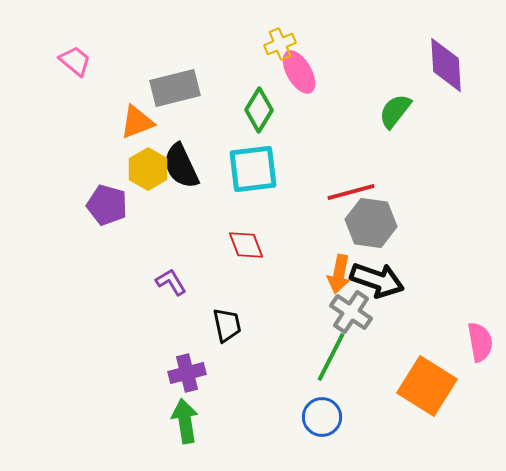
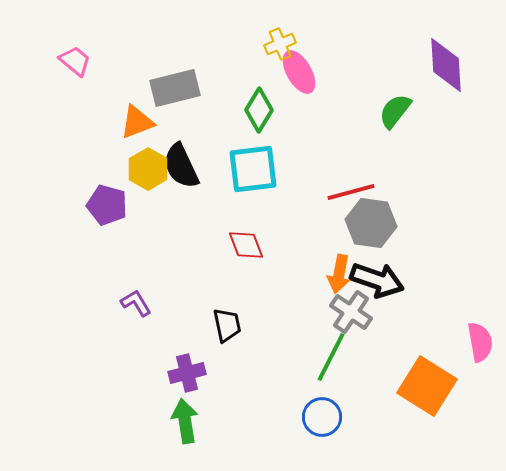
purple L-shape: moved 35 px left, 21 px down
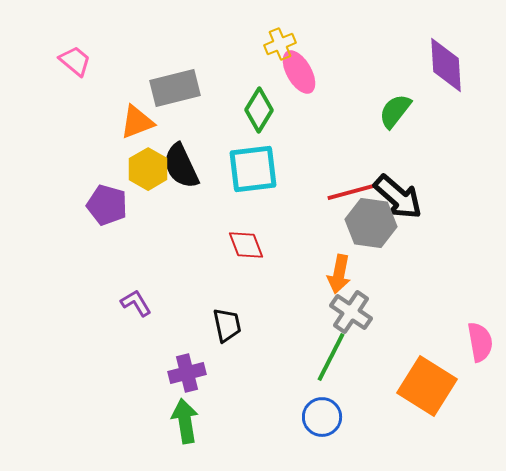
black arrow: moved 21 px right, 83 px up; rotated 22 degrees clockwise
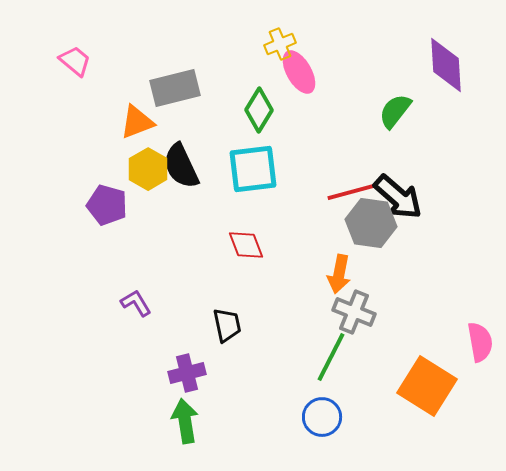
gray cross: moved 3 px right; rotated 12 degrees counterclockwise
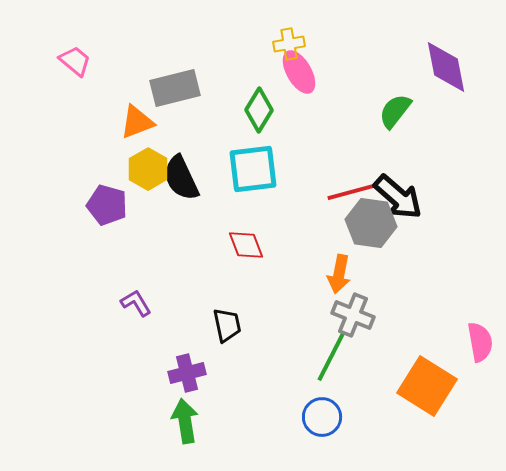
yellow cross: moved 9 px right; rotated 12 degrees clockwise
purple diamond: moved 2 px down; rotated 8 degrees counterclockwise
black semicircle: moved 12 px down
gray cross: moved 1 px left, 3 px down
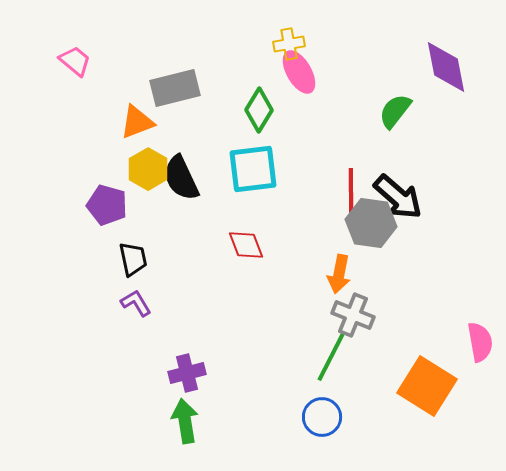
red line: rotated 75 degrees counterclockwise
black trapezoid: moved 94 px left, 66 px up
